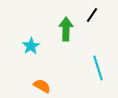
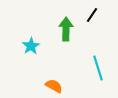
orange semicircle: moved 12 px right
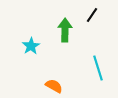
green arrow: moved 1 px left, 1 px down
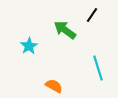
green arrow: rotated 55 degrees counterclockwise
cyan star: moved 2 px left
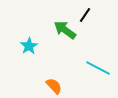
black line: moved 7 px left
cyan line: rotated 45 degrees counterclockwise
orange semicircle: rotated 18 degrees clockwise
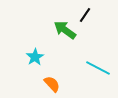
cyan star: moved 6 px right, 11 px down
orange semicircle: moved 2 px left, 2 px up
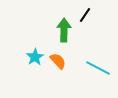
green arrow: moved 1 px left; rotated 55 degrees clockwise
orange semicircle: moved 6 px right, 23 px up
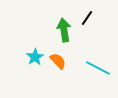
black line: moved 2 px right, 3 px down
green arrow: rotated 10 degrees counterclockwise
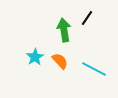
orange semicircle: moved 2 px right
cyan line: moved 4 px left, 1 px down
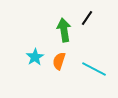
orange semicircle: moved 1 px left; rotated 120 degrees counterclockwise
